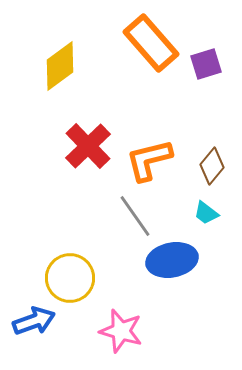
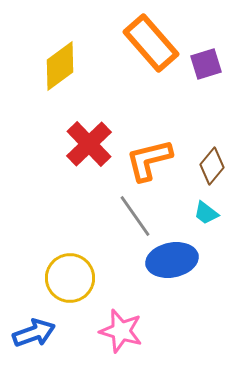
red cross: moved 1 px right, 2 px up
blue arrow: moved 12 px down
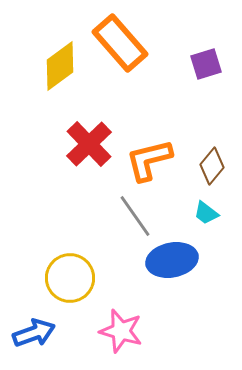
orange rectangle: moved 31 px left
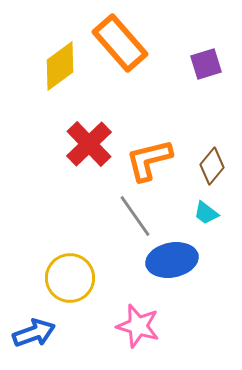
pink star: moved 17 px right, 5 px up
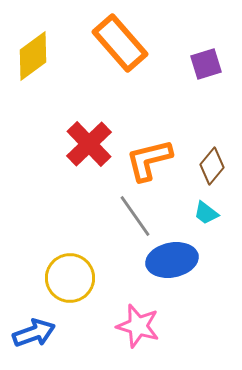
yellow diamond: moved 27 px left, 10 px up
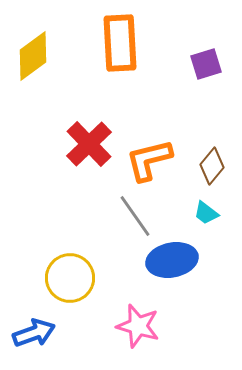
orange rectangle: rotated 38 degrees clockwise
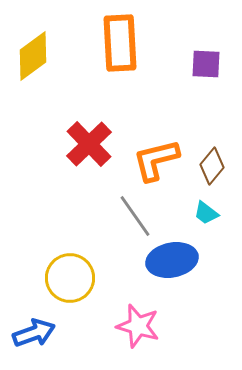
purple square: rotated 20 degrees clockwise
orange L-shape: moved 7 px right
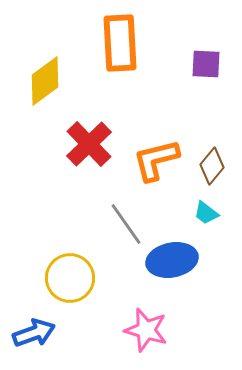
yellow diamond: moved 12 px right, 25 px down
gray line: moved 9 px left, 8 px down
pink star: moved 8 px right, 4 px down
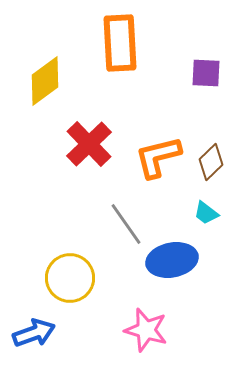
purple square: moved 9 px down
orange L-shape: moved 2 px right, 3 px up
brown diamond: moved 1 px left, 4 px up; rotated 6 degrees clockwise
